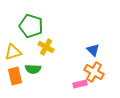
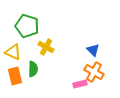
green pentagon: moved 4 px left
yellow triangle: rotated 42 degrees clockwise
green semicircle: rotated 91 degrees counterclockwise
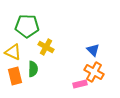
green pentagon: rotated 15 degrees counterclockwise
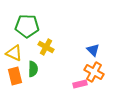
yellow triangle: moved 1 px right, 1 px down
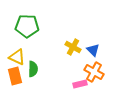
yellow cross: moved 27 px right
yellow triangle: moved 3 px right, 4 px down
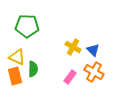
pink rectangle: moved 10 px left, 7 px up; rotated 40 degrees counterclockwise
